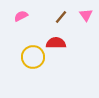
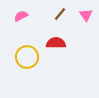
brown line: moved 1 px left, 3 px up
yellow circle: moved 6 px left
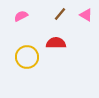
pink triangle: rotated 24 degrees counterclockwise
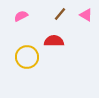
red semicircle: moved 2 px left, 2 px up
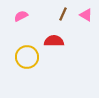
brown line: moved 3 px right; rotated 16 degrees counterclockwise
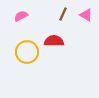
yellow circle: moved 5 px up
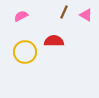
brown line: moved 1 px right, 2 px up
yellow circle: moved 2 px left
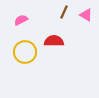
pink semicircle: moved 4 px down
